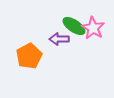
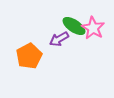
purple arrow: rotated 30 degrees counterclockwise
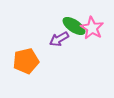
pink star: moved 1 px left
orange pentagon: moved 3 px left, 5 px down; rotated 15 degrees clockwise
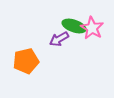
green ellipse: rotated 15 degrees counterclockwise
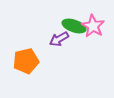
pink star: moved 1 px right, 2 px up
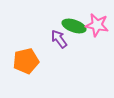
pink star: moved 4 px right, 1 px up; rotated 20 degrees counterclockwise
purple arrow: rotated 84 degrees clockwise
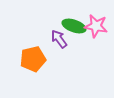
pink star: moved 1 px left, 1 px down
orange pentagon: moved 7 px right, 2 px up
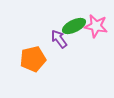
green ellipse: rotated 45 degrees counterclockwise
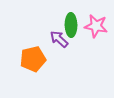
green ellipse: moved 3 px left, 1 px up; rotated 65 degrees counterclockwise
purple arrow: rotated 12 degrees counterclockwise
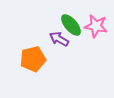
green ellipse: rotated 40 degrees counterclockwise
purple arrow: rotated 12 degrees counterclockwise
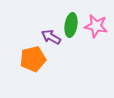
green ellipse: rotated 50 degrees clockwise
purple arrow: moved 8 px left, 2 px up
